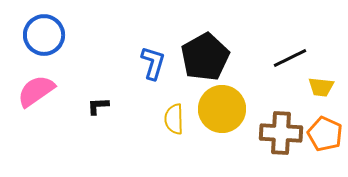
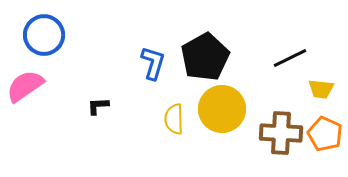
yellow trapezoid: moved 2 px down
pink semicircle: moved 11 px left, 5 px up
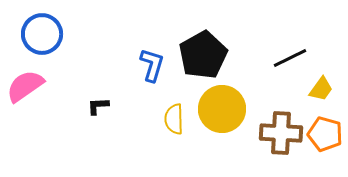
blue circle: moved 2 px left, 1 px up
black pentagon: moved 2 px left, 2 px up
blue L-shape: moved 1 px left, 2 px down
yellow trapezoid: rotated 60 degrees counterclockwise
orange pentagon: rotated 8 degrees counterclockwise
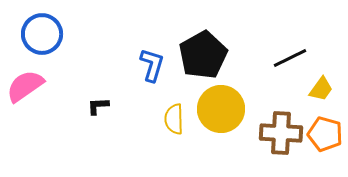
yellow circle: moved 1 px left
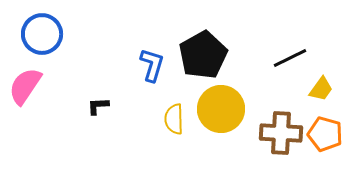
pink semicircle: rotated 21 degrees counterclockwise
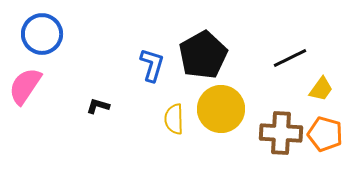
black L-shape: rotated 20 degrees clockwise
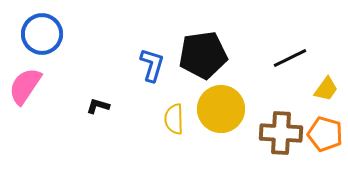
black pentagon: rotated 21 degrees clockwise
yellow trapezoid: moved 5 px right
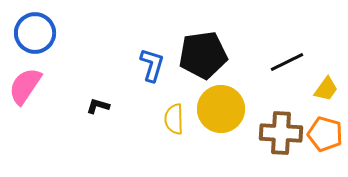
blue circle: moved 7 px left, 1 px up
black line: moved 3 px left, 4 px down
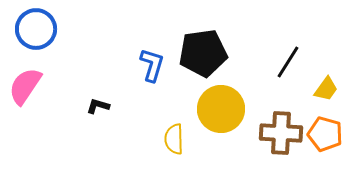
blue circle: moved 1 px right, 4 px up
black pentagon: moved 2 px up
black line: moved 1 px right; rotated 32 degrees counterclockwise
yellow semicircle: moved 20 px down
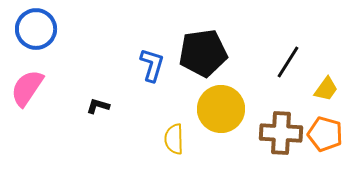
pink semicircle: moved 2 px right, 2 px down
